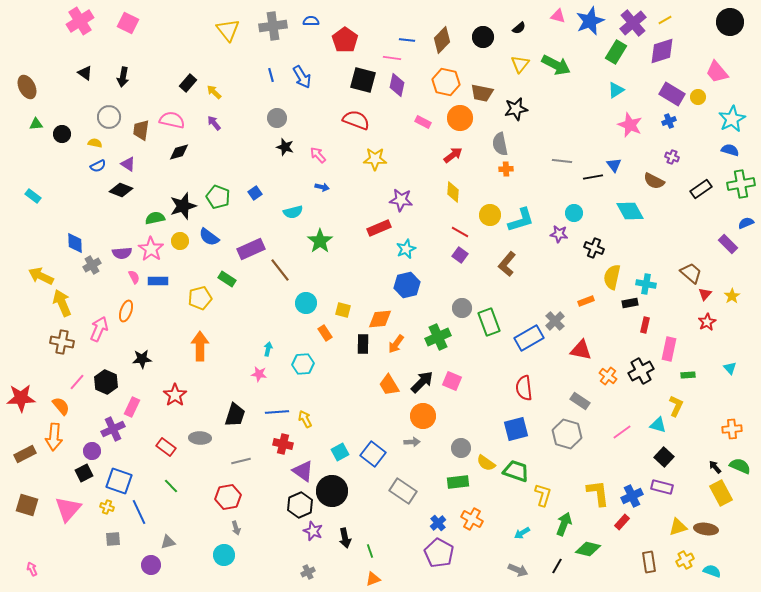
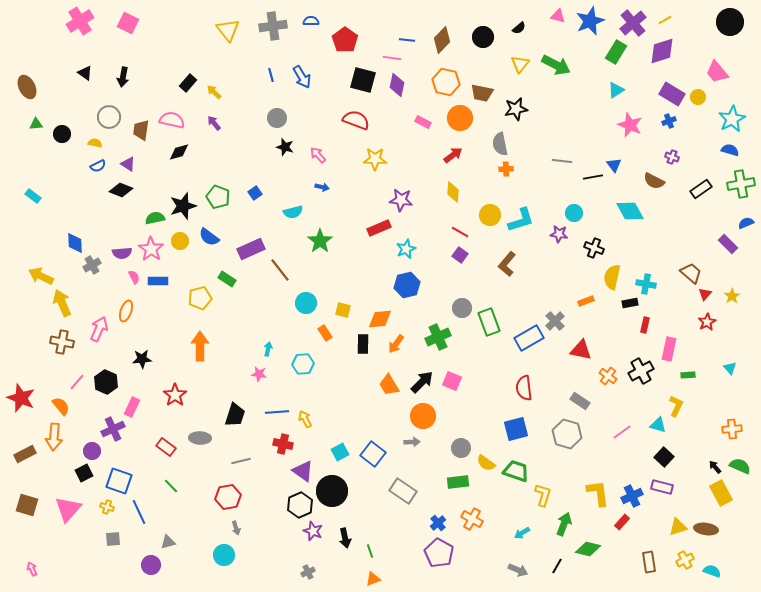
red star at (21, 398): rotated 24 degrees clockwise
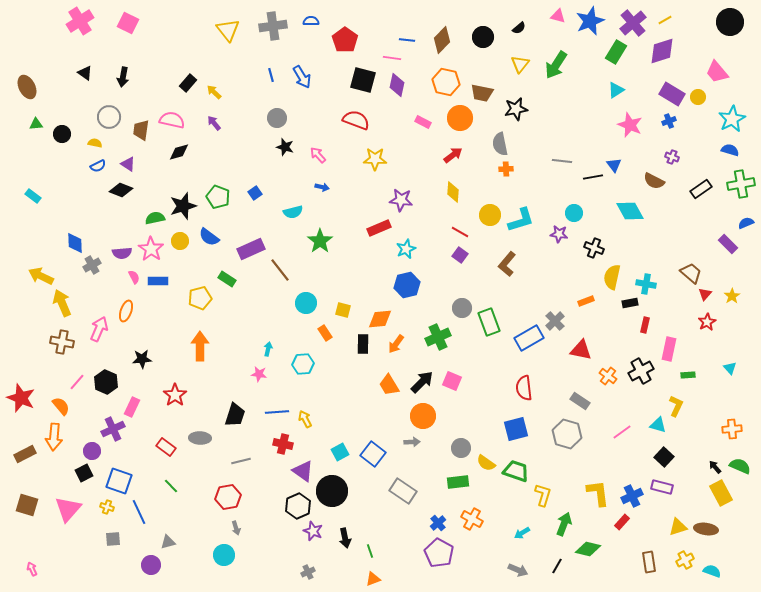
green arrow at (556, 65): rotated 96 degrees clockwise
black hexagon at (300, 505): moved 2 px left, 1 px down
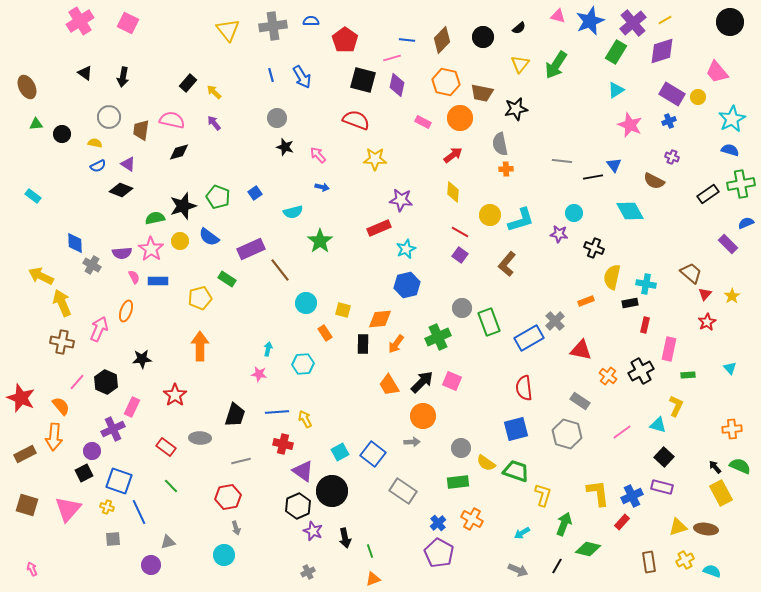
pink line at (392, 58): rotated 24 degrees counterclockwise
black rectangle at (701, 189): moved 7 px right, 5 px down
gray cross at (92, 265): rotated 30 degrees counterclockwise
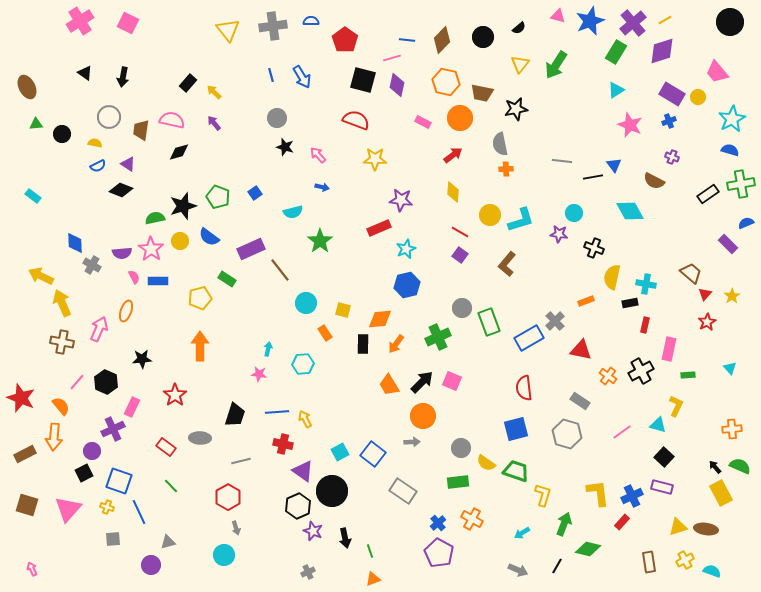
red hexagon at (228, 497): rotated 20 degrees counterclockwise
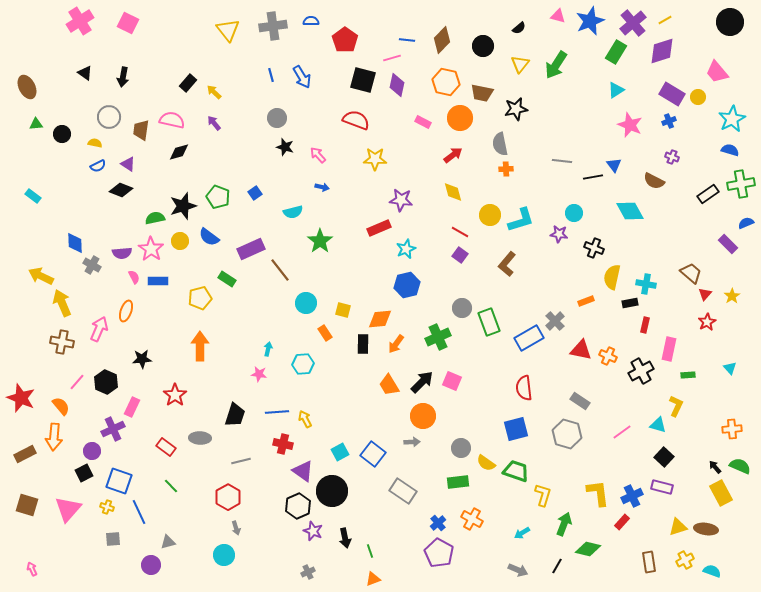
black circle at (483, 37): moved 9 px down
yellow diamond at (453, 192): rotated 20 degrees counterclockwise
orange cross at (608, 376): moved 20 px up; rotated 12 degrees counterclockwise
